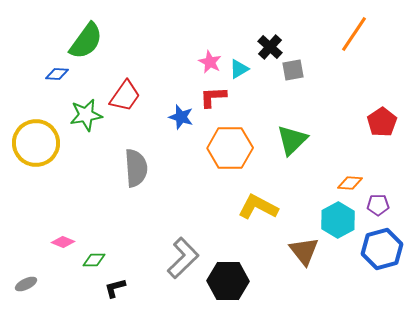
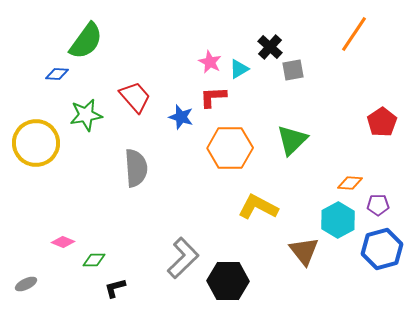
red trapezoid: moved 10 px right, 1 px down; rotated 76 degrees counterclockwise
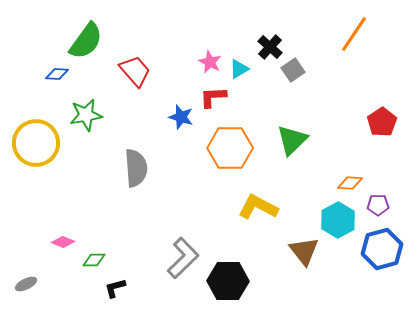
gray square: rotated 25 degrees counterclockwise
red trapezoid: moved 26 px up
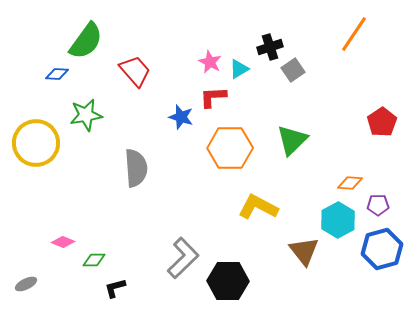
black cross: rotated 30 degrees clockwise
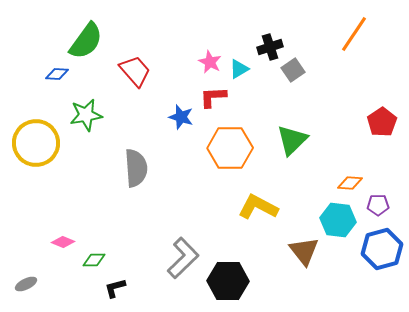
cyan hexagon: rotated 24 degrees counterclockwise
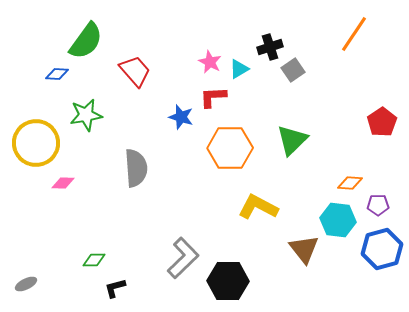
pink diamond: moved 59 px up; rotated 20 degrees counterclockwise
brown triangle: moved 2 px up
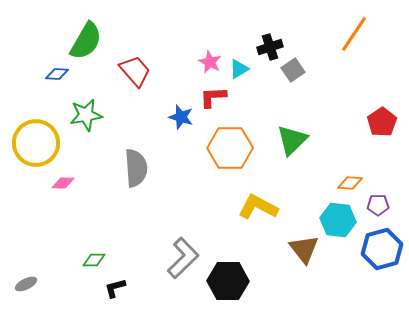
green semicircle: rotated 6 degrees counterclockwise
